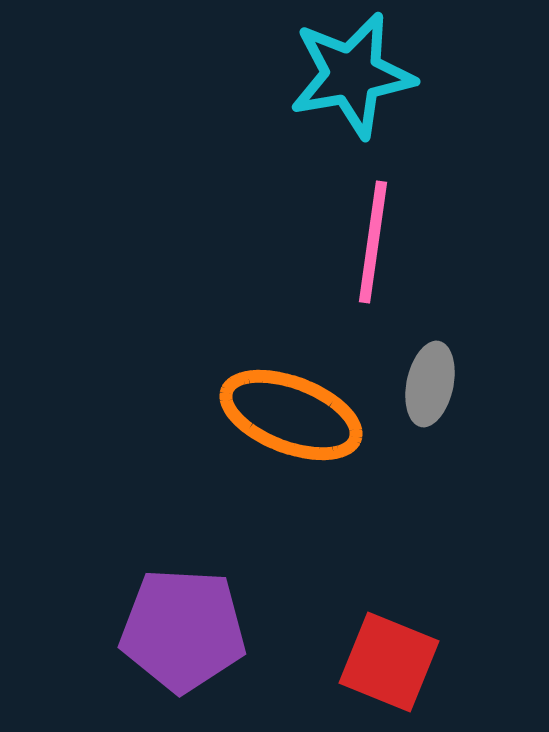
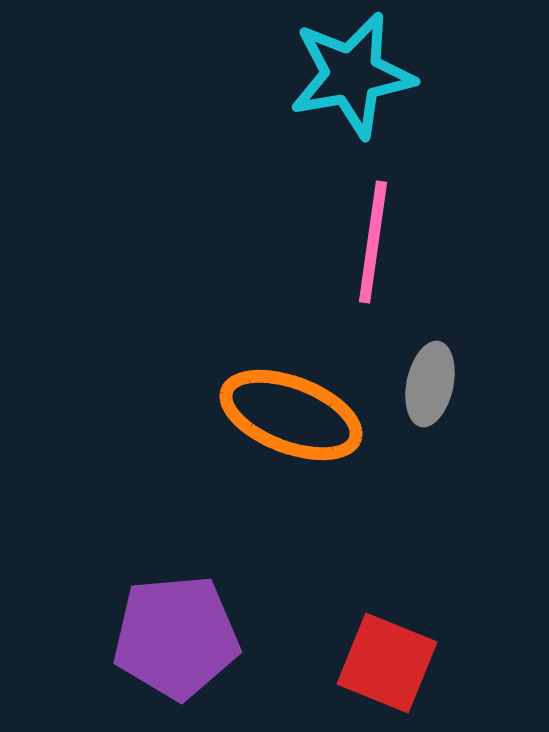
purple pentagon: moved 7 px left, 7 px down; rotated 8 degrees counterclockwise
red square: moved 2 px left, 1 px down
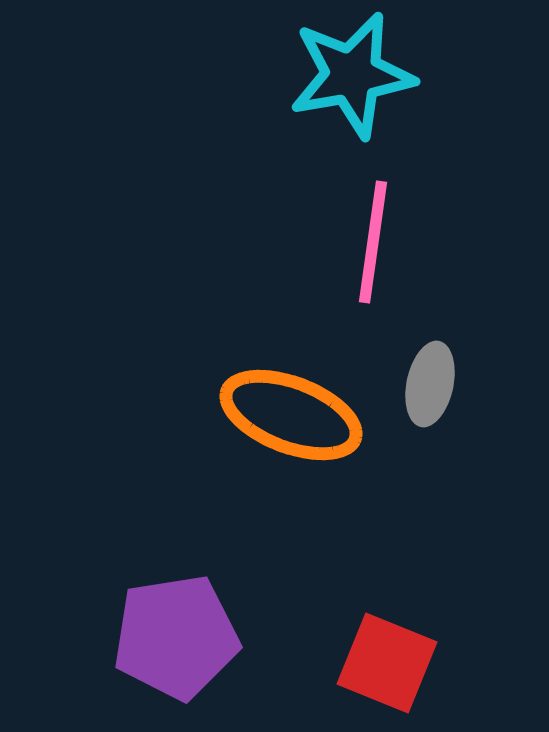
purple pentagon: rotated 4 degrees counterclockwise
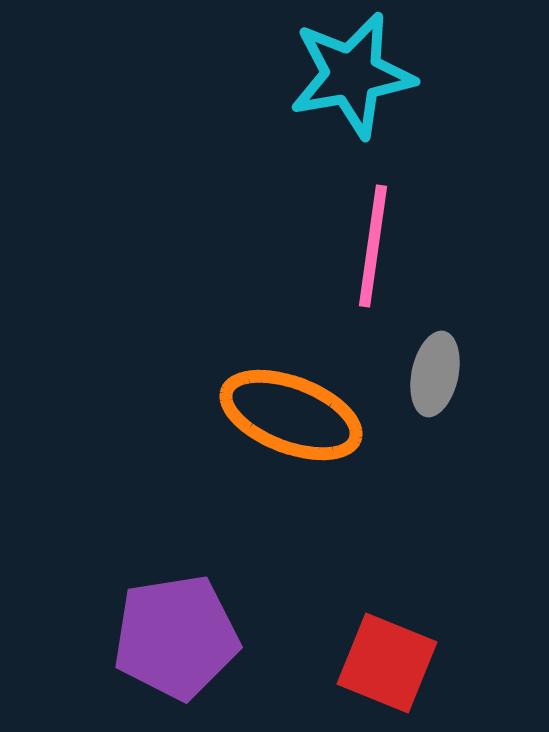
pink line: moved 4 px down
gray ellipse: moved 5 px right, 10 px up
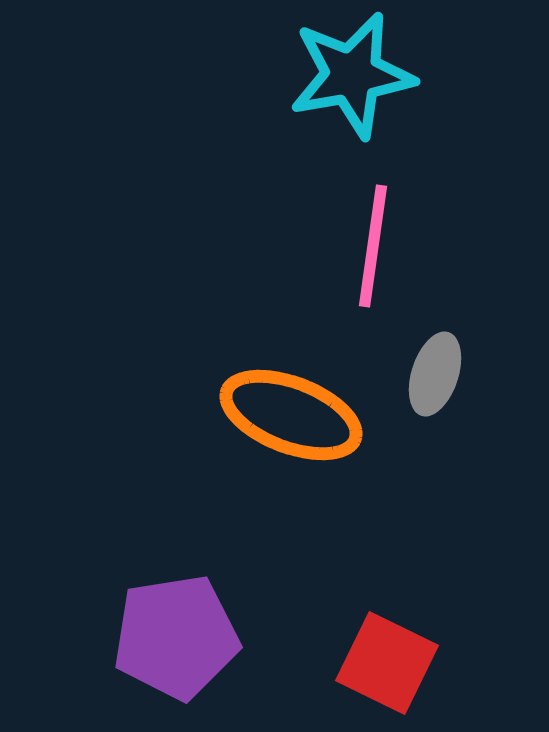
gray ellipse: rotated 6 degrees clockwise
red square: rotated 4 degrees clockwise
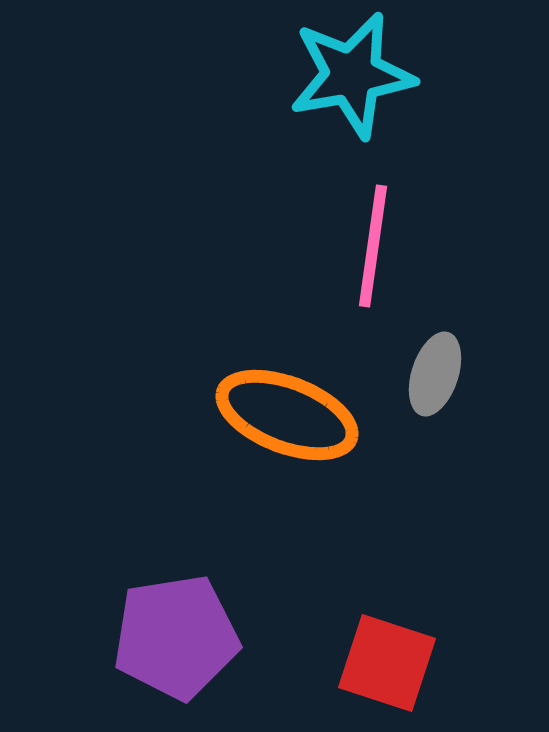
orange ellipse: moved 4 px left
red square: rotated 8 degrees counterclockwise
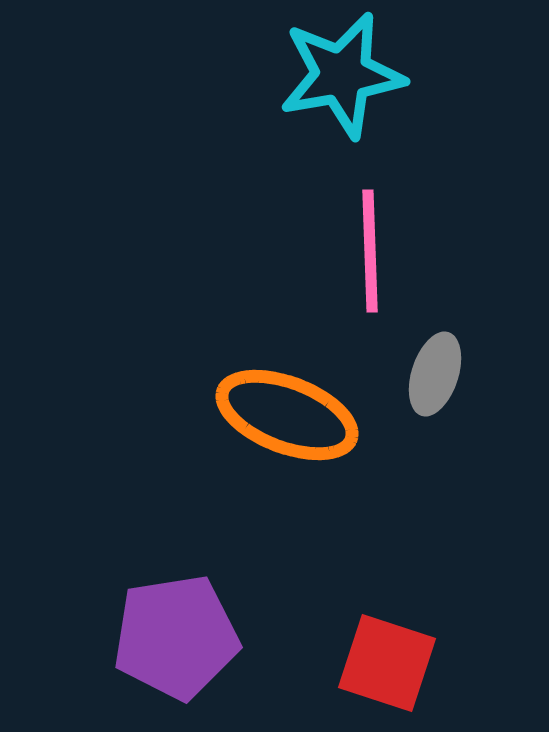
cyan star: moved 10 px left
pink line: moved 3 px left, 5 px down; rotated 10 degrees counterclockwise
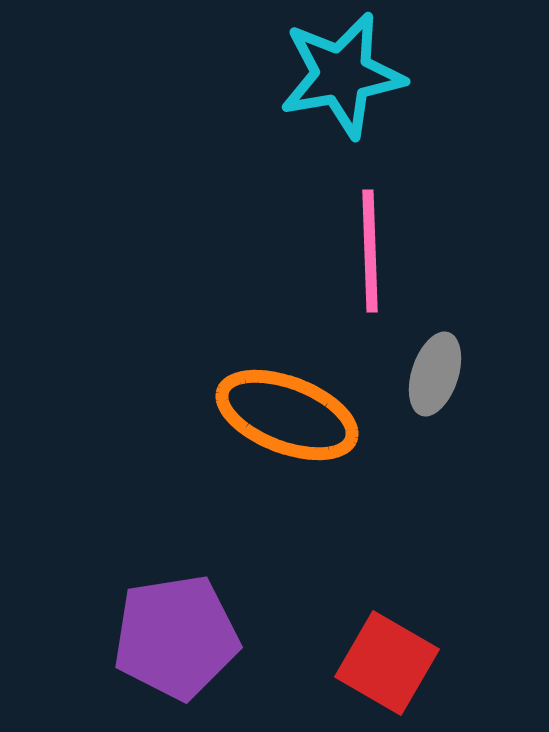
red square: rotated 12 degrees clockwise
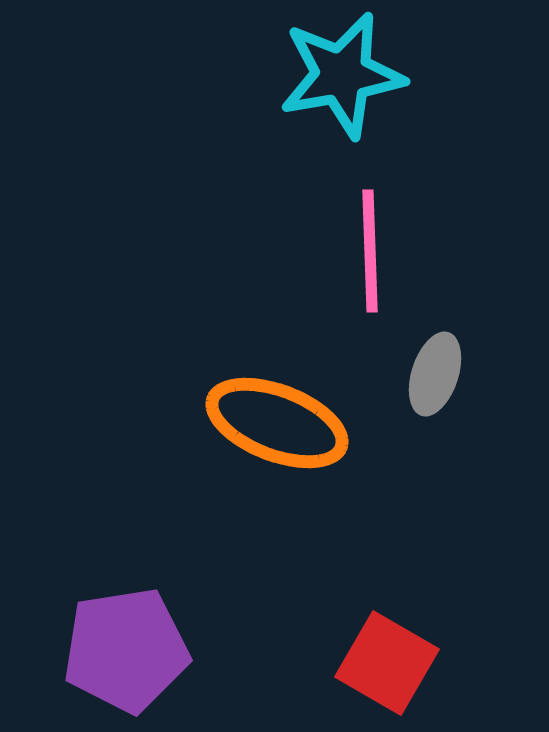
orange ellipse: moved 10 px left, 8 px down
purple pentagon: moved 50 px left, 13 px down
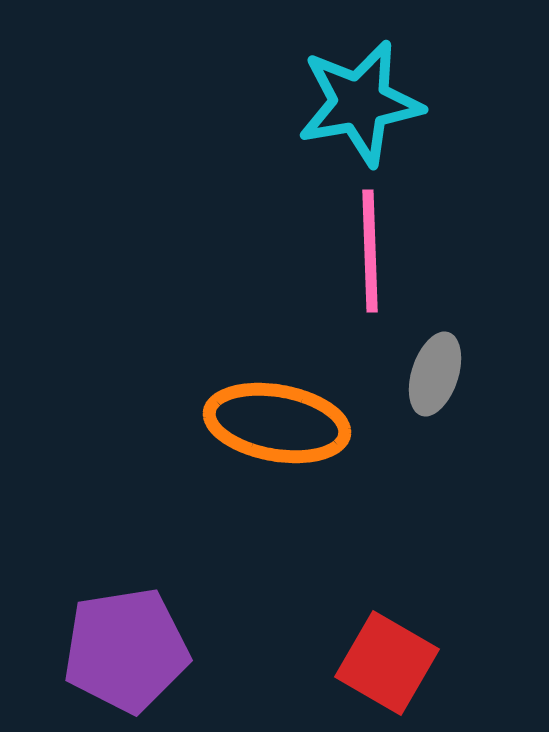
cyan star: moved 18 px right, 28 px down
orange ellipse: rotated 11 degrees counterclockwise
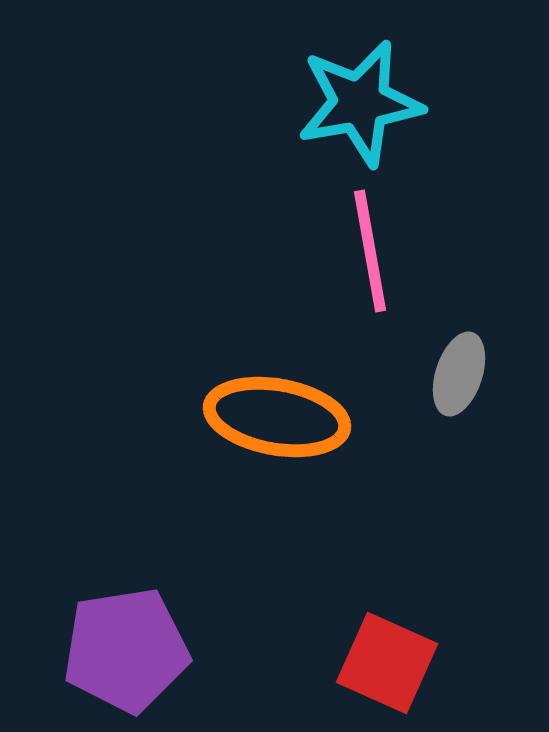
pink line: rotated 8 degrees counterclockwise
gray ellipse: moved 24 px right
orange ellipse: moved 6 px up
red square: rotated 6 degrees counterclockwise
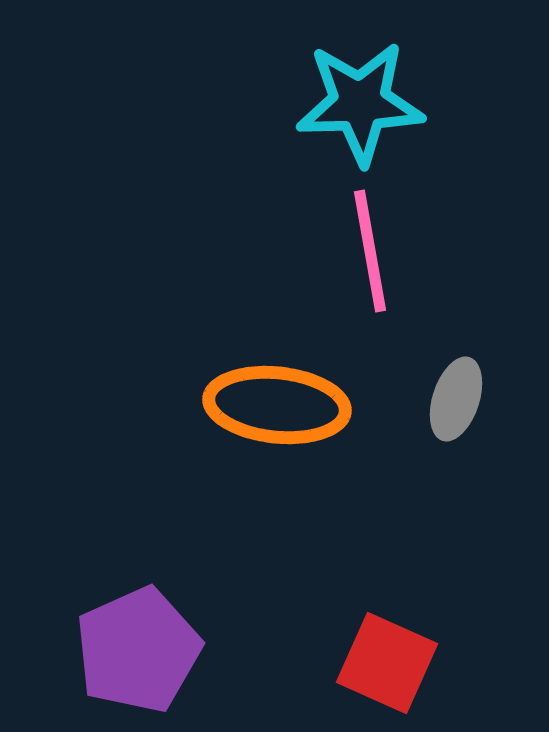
cyan star: rotated 8 degrees clockwise
gray ellipse: moved 3 px left, 25 px down
orange ellipse: moved 12 px up; rotated 4 degrees counterclockwise
purple pentagon: moved 12 px right; rotated 15 degrees counterclockwise
